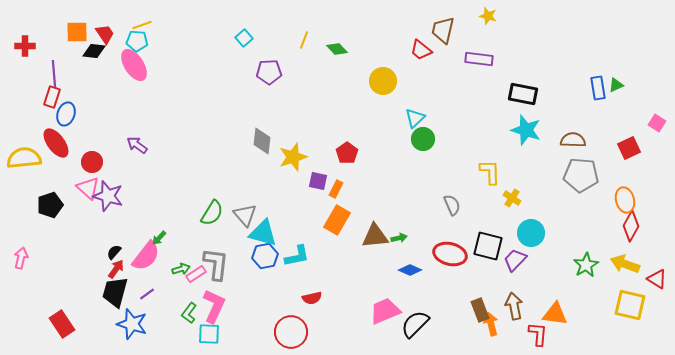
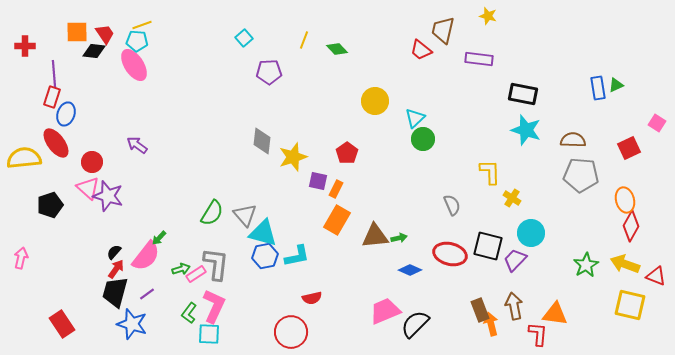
yellow circle at (383, 81): moved 8 px left, 20 px down
red triangle at (657, 279): moved 1 px left, 3 px up; rotated 10 degrees counterclockwise
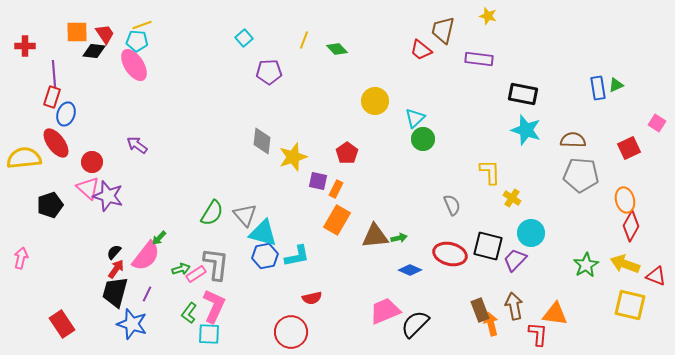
purple line at (147, 294): rotated 28 degrees counterclockwise
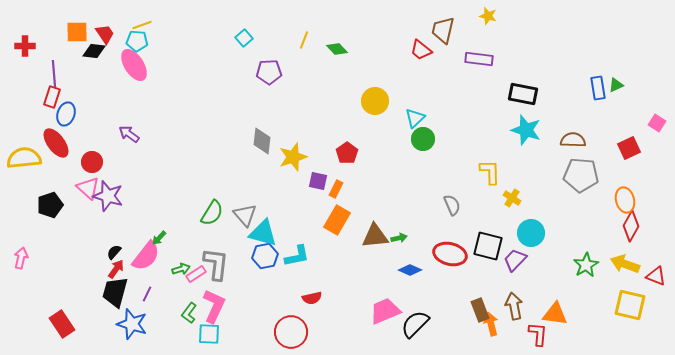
purple arrow at (137, 145): moved 8 px left, 11 px up
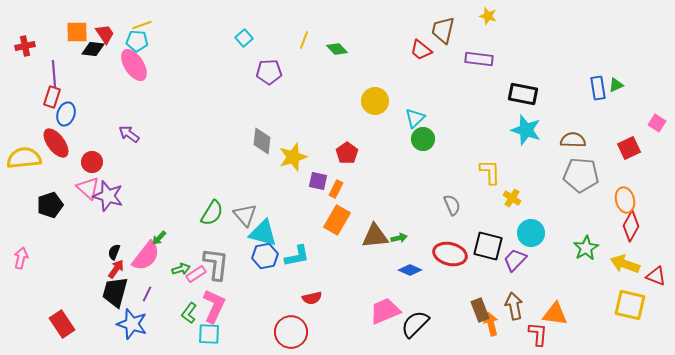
red cross at (25, 46): rotated 12 degrees counterclockwise
black diamond at (94, 51): moved 1 px left, 2 px up
black semicircle at (114, 252): rotated 21 degrees counterclockwise
green star at (586, 265): moved 17 px up
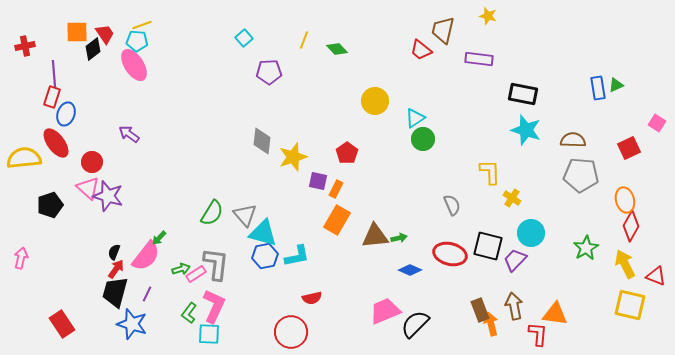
black diamond at (93, 49): rotated 45 degrees counterclockwise
cyan triangle at (415, 118): rotated 10 degrees clockwise
yellow arrow at (625, 264): rotated 44 degrees clockwise
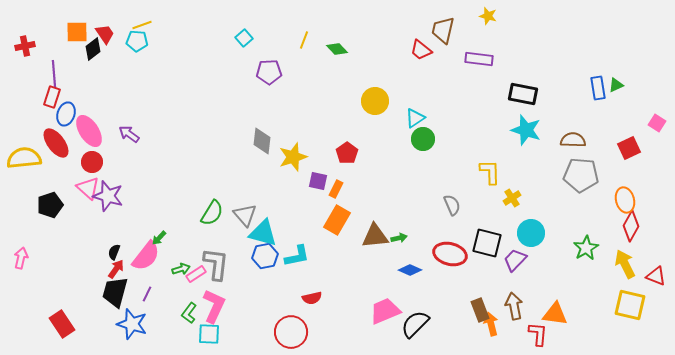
pink ellipse at (134, 65): moved 45 px left, 66 px down
yellow cross at (512, 198): rotated 24 degrees clockwise
black square at (488, 246): moved 1 px left, 3 px up
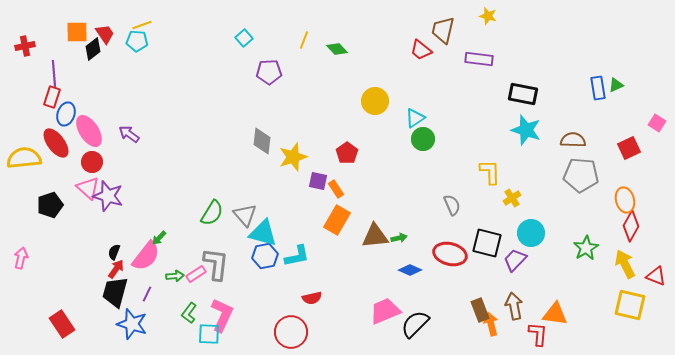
orange rectangle at (336, 189): rotated 60 degrees counterclockwise
green arrow at (181, 269): moved 6 px left, 7 px down; rotated 12 degrees clockwise
pink L-shape at (214, 306): moved 8 px right, 9 px down
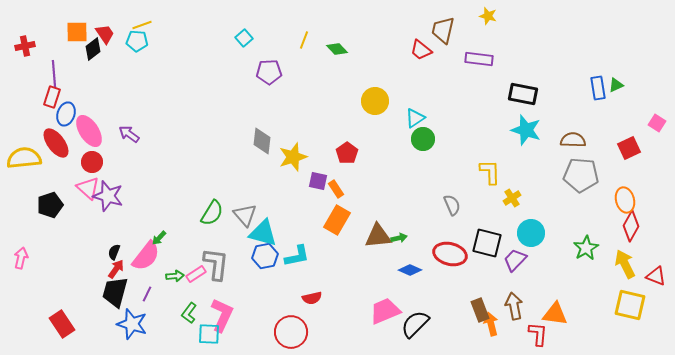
brown triangle at (375, 236): moved 3 px right
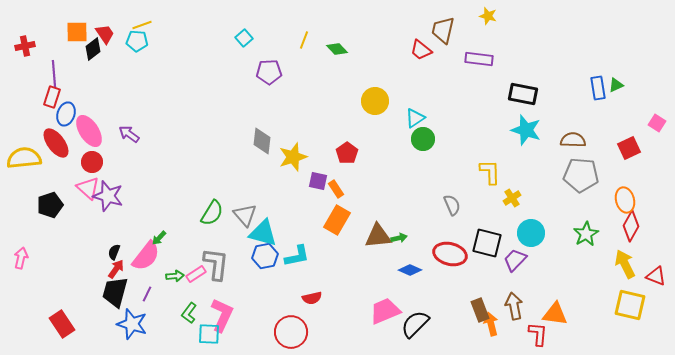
green star at (586, 248): moved 14 px up
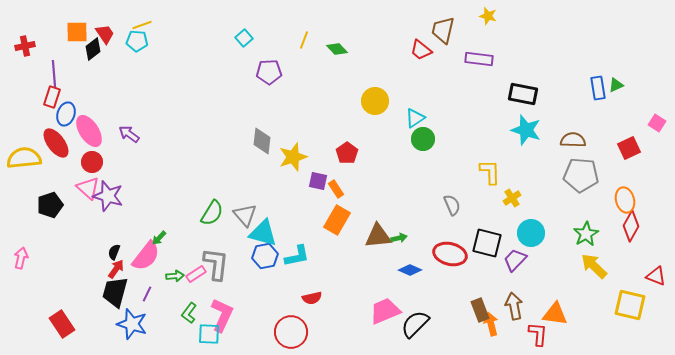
yellow arrow at (625, 264): moved 31 px left, 2 px down; rotated 20 degrees counterclockwise
